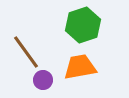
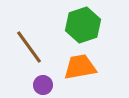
brown line: moved 3 px right, 5 px up
purple circle: moved 5 px down
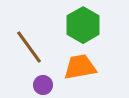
green hexagon: rotated 12 degrees counterclockwise
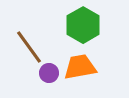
purple circle: moved 6 px right, 12 px up
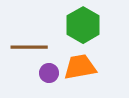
brown line: rotated 54 degrees counterclockwise
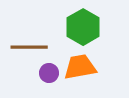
green hexagon: moved 2 px down
